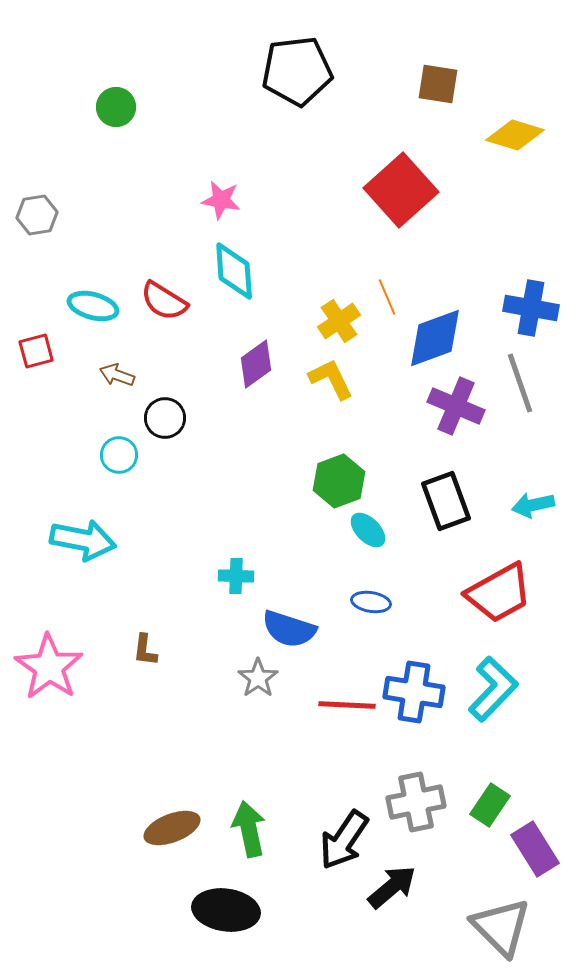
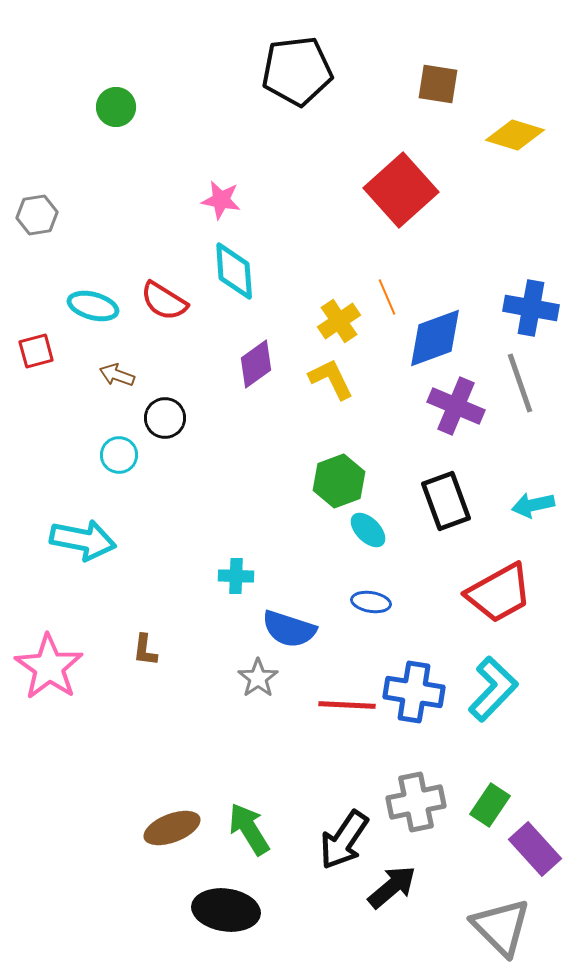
green arrow at (249, 829): rotated 20 degrees counterclockwise
purple rectangle at (535, 849): rotated 10 degrees counterclockwise
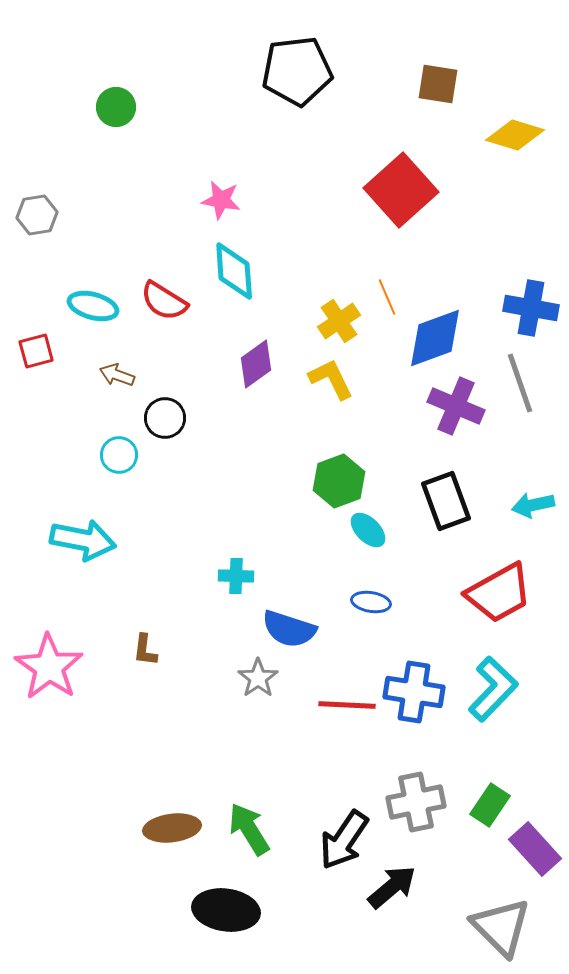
brown ellipse at (172, 828): rotated 14 degrees clockwise
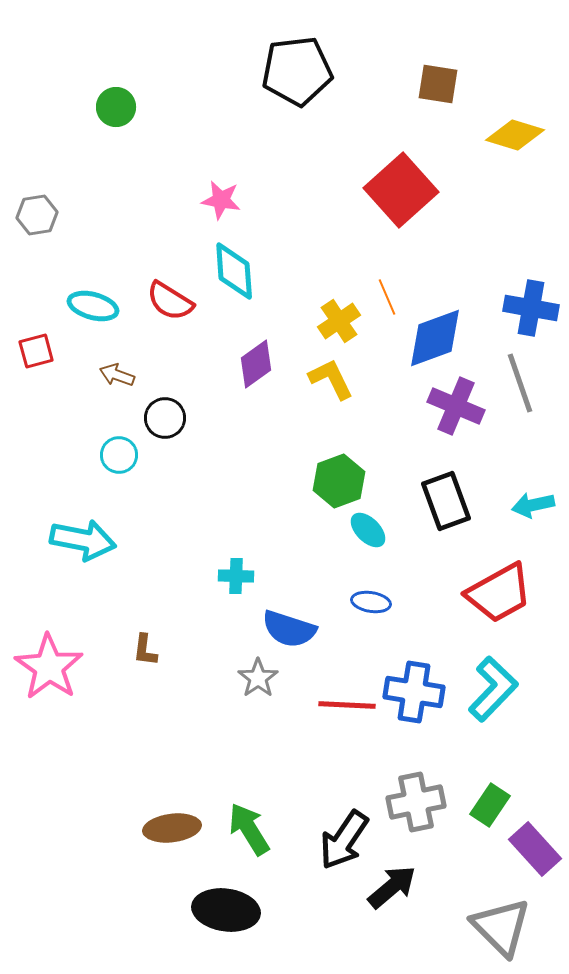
red semicircle at (164, 301): moved 6 px right
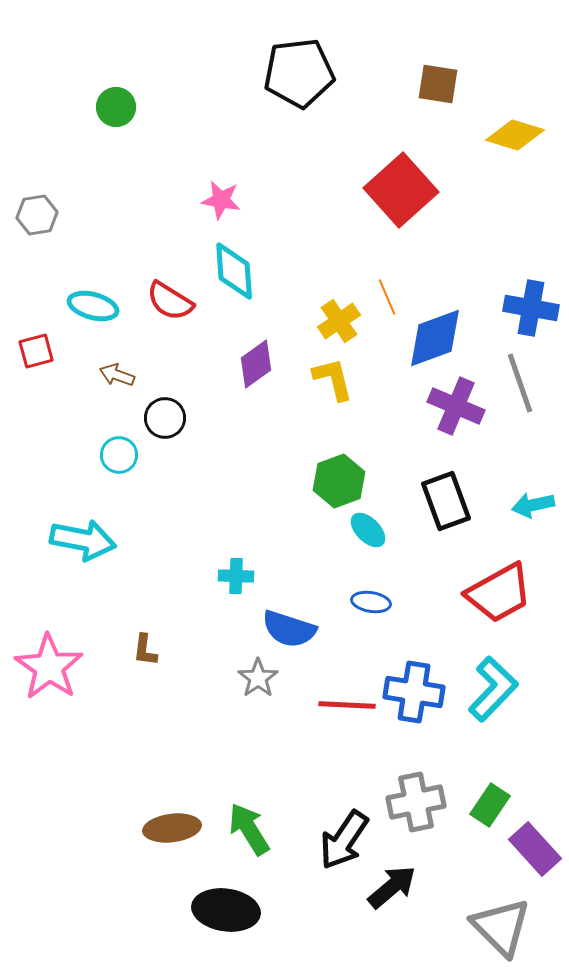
black pentagon at (297, 71): moved 2 px right, 2 px down
yellow L-shape at (331, 379): moved 2 px right; rotated 12 degrees clockwise
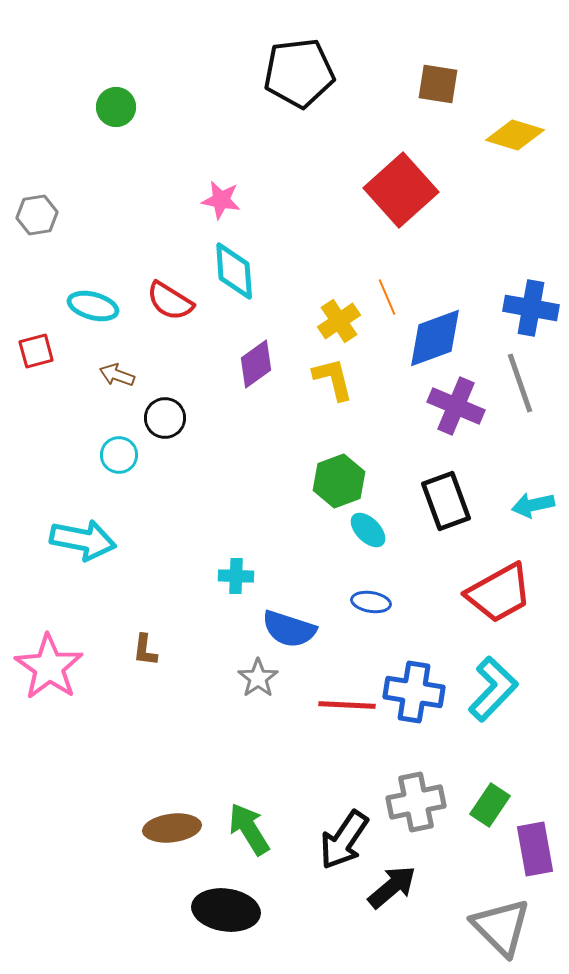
purple rectangle at (535, 849): rotated 32 degrees clockwise
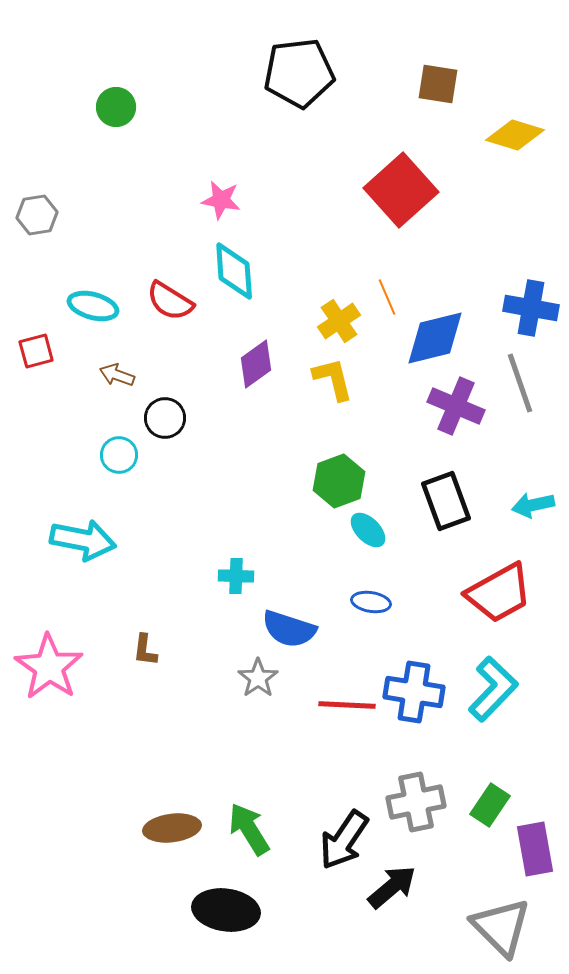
blue diamond at (435, 338): rotated 6 degrees clockwise
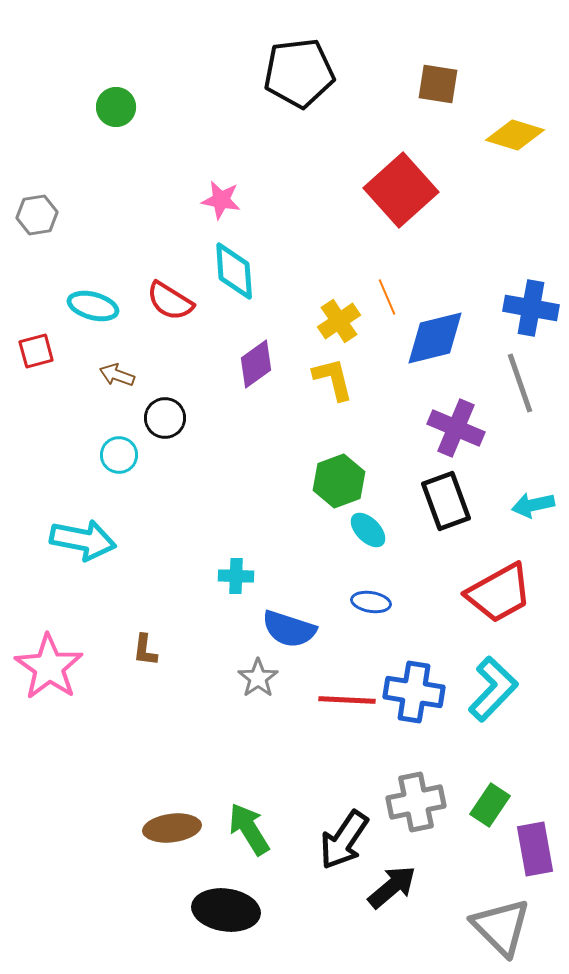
purple cross at (456, 406): moved 22 px down
red line at (347, 705): moved 5 px up
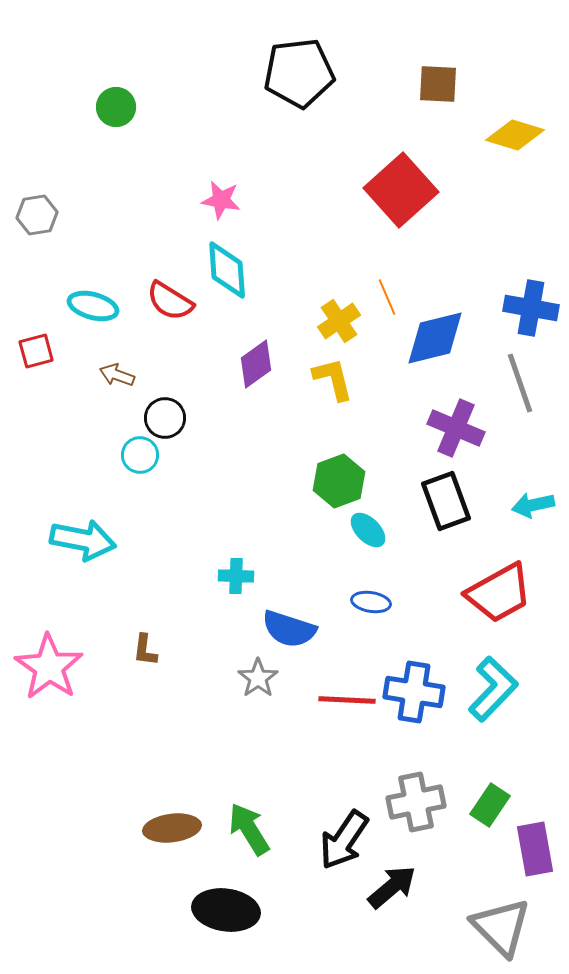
brown square at (438, 84): rotated 6 degrees counterclockwise
cyan diamond at (234, 271): moved 7 px left, 1 px up
cyan circle at (119, 455): moved 21 px right
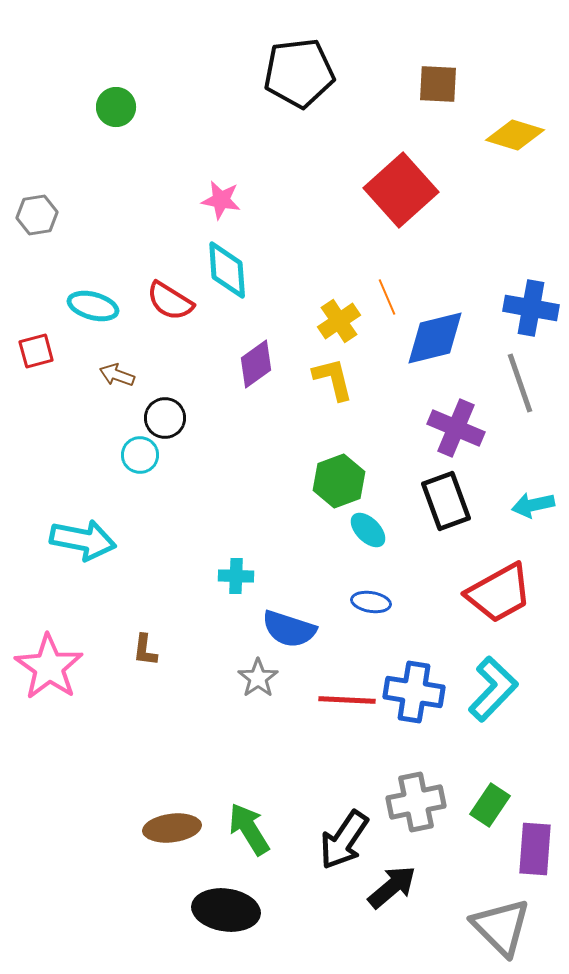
purple rectangle at (535, 849): rotated 14 degrees clockwise
